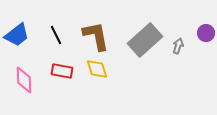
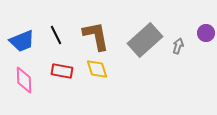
blue trapezoid: moved 5 px right, 6 px down; rotated 16 degrees clockwise
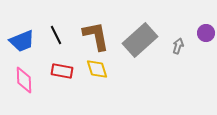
gray rectangle: moved 5 px left
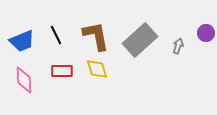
red rectangle: rotated 10 degrees counterclockwise
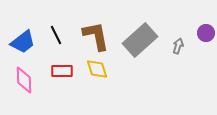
blue trapezoid: moved 1 px right, 1 px down; rotated 16 degrees counterclockwise
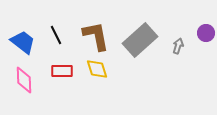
blue trapezoid: rotated 104 degrees counterclockwise
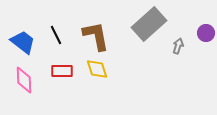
gray rectangle: moved 9 px right, 16 px up
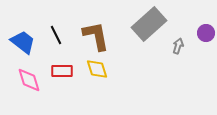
pink diamond: moved 5 px right; rotated 16 degrees counterclockwise
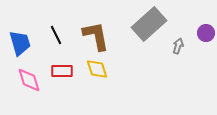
blue trapezoid: moved 3 px left, 1 px down; rotated 36 degrees clockwise
